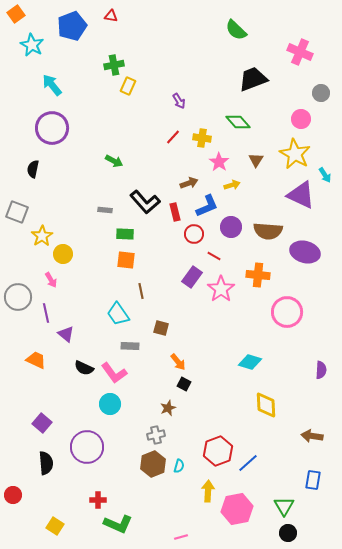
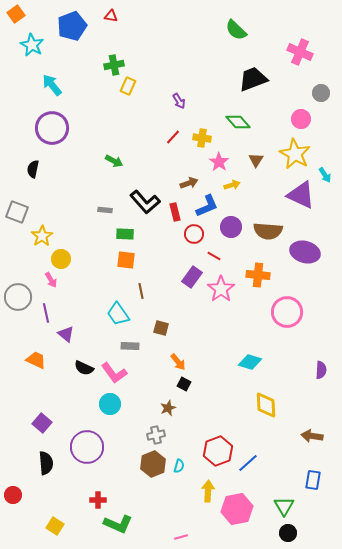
yellow circle at (63, 254): moved 2 px left, 5 px down
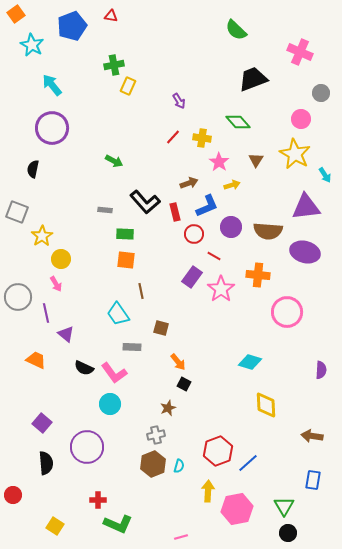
purple triangle at (301, 195): moved 5 px right, 12 px down; rotated 32 degrees counterclockwise
pink arrow at (51, 280): moved 5 px right, 4 px down
gray rectangle at (130, 346): moved 2 px right, 1 px down
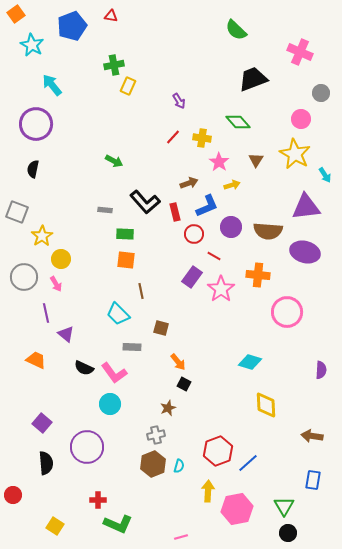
purple circle at (52, 128): moved 16 px left, 4 px up
gray circle at (18, 297): moved 6 px right, 20 px up
cyan trapezoid at (118, 314): rotated 10 degrees counterclockwise
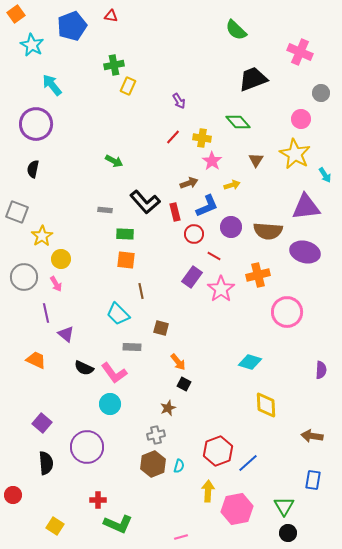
pink star at (219, 162): moved 7 px left, 1 px up
orange cross at (258, 275): rotated 20 degrees counterclockwise
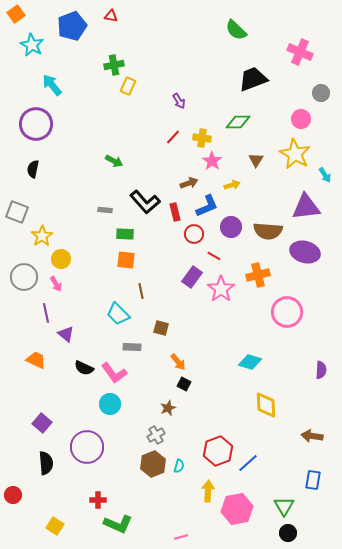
green diamond at (238, 122): rotated 50 degrees counterclockwise
gray cross at (156, 435): rotated 18 degrees counterclockwise
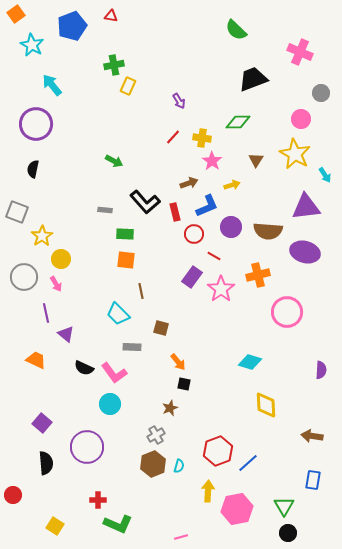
black square at (184, 384): rotated 16 degrees counterclockwise
brown star at (168, 408): moved 2 px right
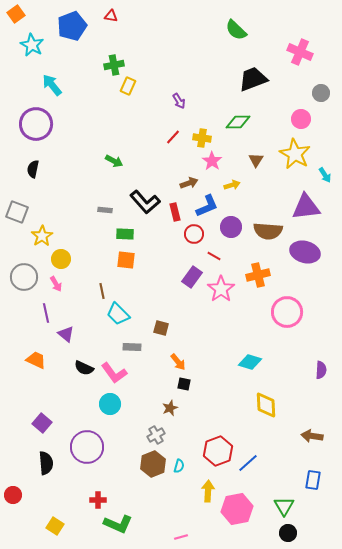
brown line at (141, 291): moved 39 px left
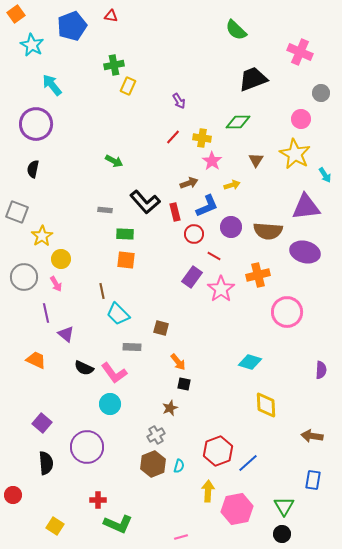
black circle at (288, 533): moved 6 px left, 1 px down
